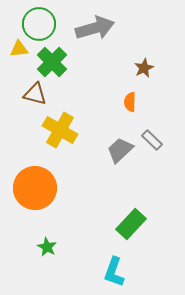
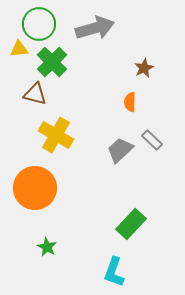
yellow cross: moved 4 px left, 5 px down
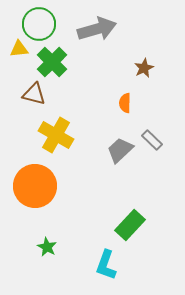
gray arrow: moved 2 px right, 1 px down
brown triangle: moved 1 px left
orange semicircle: moved 5 px left, 1 px down
orange circle: moved 2 px up
green rectangle: moved 1 px left, 1 px down
cyan L-shape: moved 8 px left, 7 px up
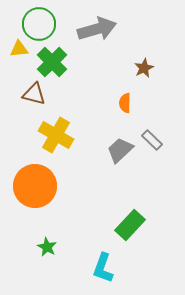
cyan L-shape: moved 3 px left, 3 px down
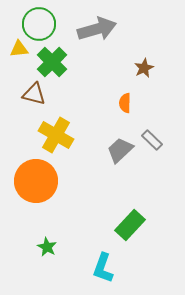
orange circle: moved 1 px right, 5 px up
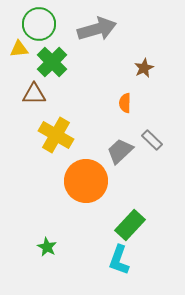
brown triangle: rotated 15 degrees counterclockwise
gray trapezoid: moved 1 px down
orange circle: moved 50 px right
cyan L-shape: moved 16 px right, 8 px up
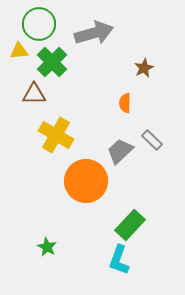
gray arrow: moved 3 px left, 4 px down
yellow triangle: moved 2 px down
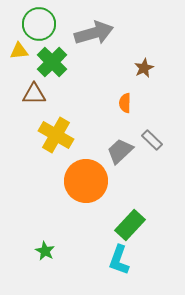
green star: moved 2 px left, 4 px down
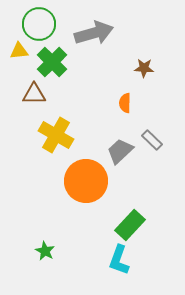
brown star: rotated 30 degrees clockwise
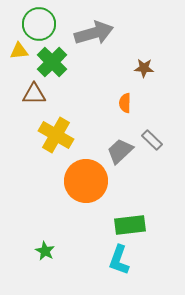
green rectangle: rotated 40 degrees clockwise
